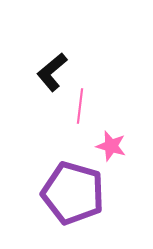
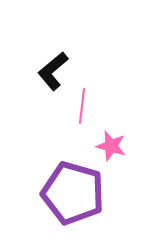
black L-shape: moved 1 px right, 1 px up
pink line: moved 2 px right
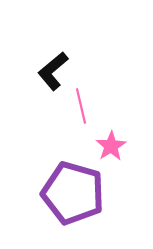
pink line: moved 1 px left; rotated 20 degrees counterclockwise
pink star: rotated 24 degrees clockwise
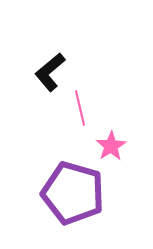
black L-shape: moved 3 px left, 1 px down
pink line: moved 1 px left, 2 px down
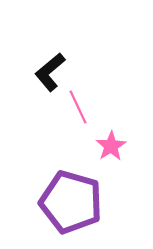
pink line: moved 2 px left, 1 px up; rotated 12 degrees counterclockwise
purple pentagon: moved 2 px left, 9 px down
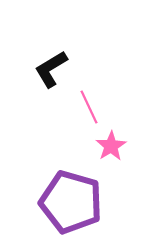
black L-shape: moved 1 px right, 3 px up; rotated 9 degrees clockwise
pink line: moved 11 px right
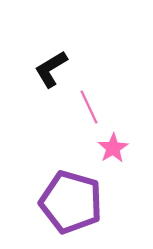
pink star: moved 2 px right, 2 px down
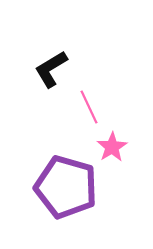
pink star: moved 1 px left, 1 px up
purple pentagon: moved 5 px left, 15 px up
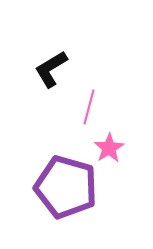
pink line: rotated 40 degrees clockwise
pink star: moved 3 px left, 1 px down
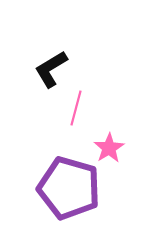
pink line: moved 13 px left, 1 px down
purple pentagon: moved 3 px right, 1 px down
